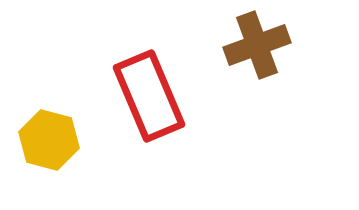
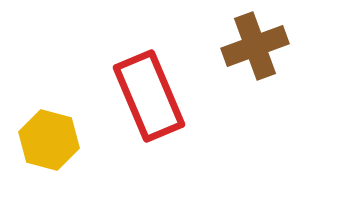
brown cross: moved 2 px left, 1 px down
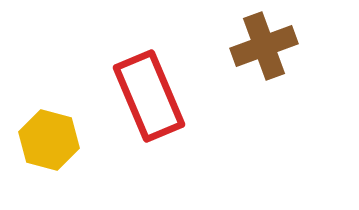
brown cross: moved 9 px right
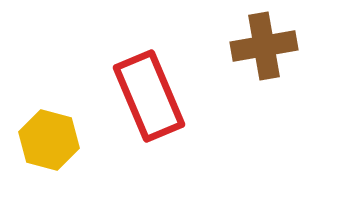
brown cross: rotated 10 degrees clockwise
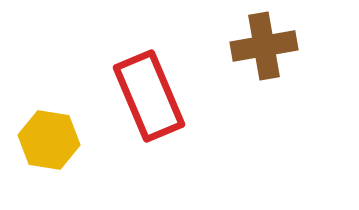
yellow hexagon: rotated 6 degrees counterclockwise
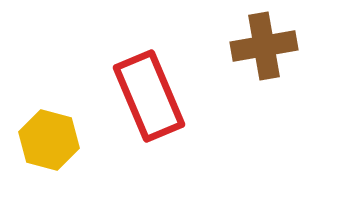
yellow hexagon: rotated 6 degrees clockwise
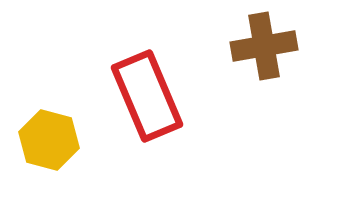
red rectangle: moved 2 px left
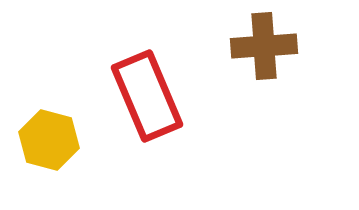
brown cross: rotated 6 degrees clockwise
